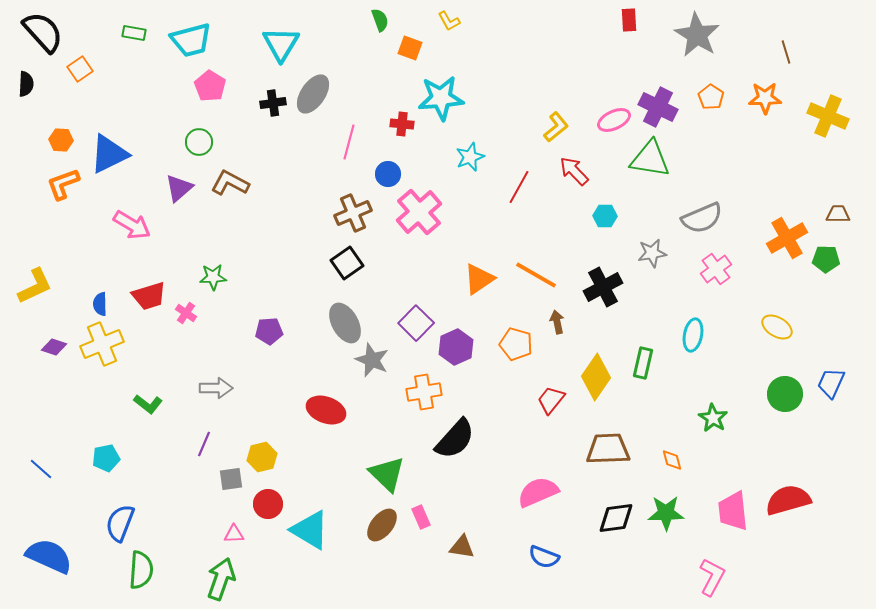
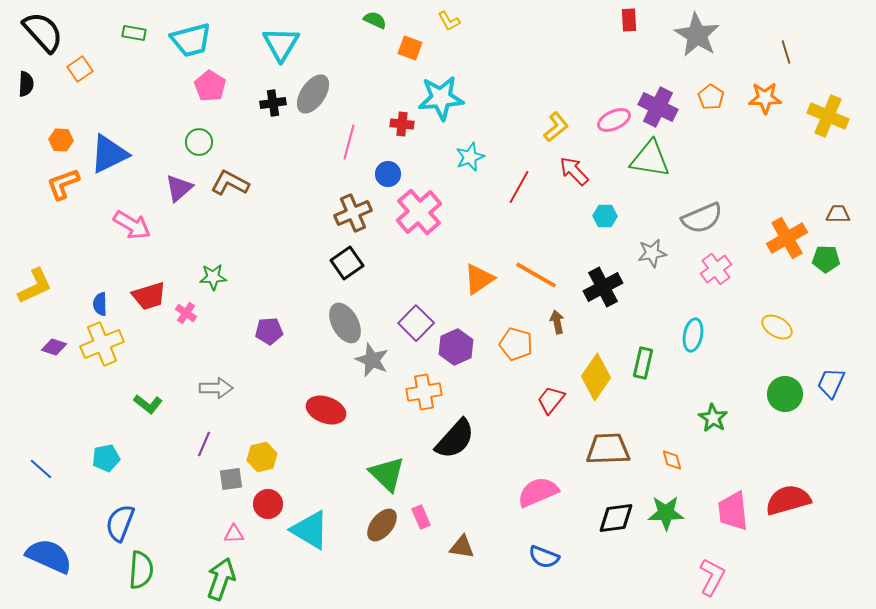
green semicircle at (380, 20): moved 5 px left; rotated 45 degrees counterclockwise
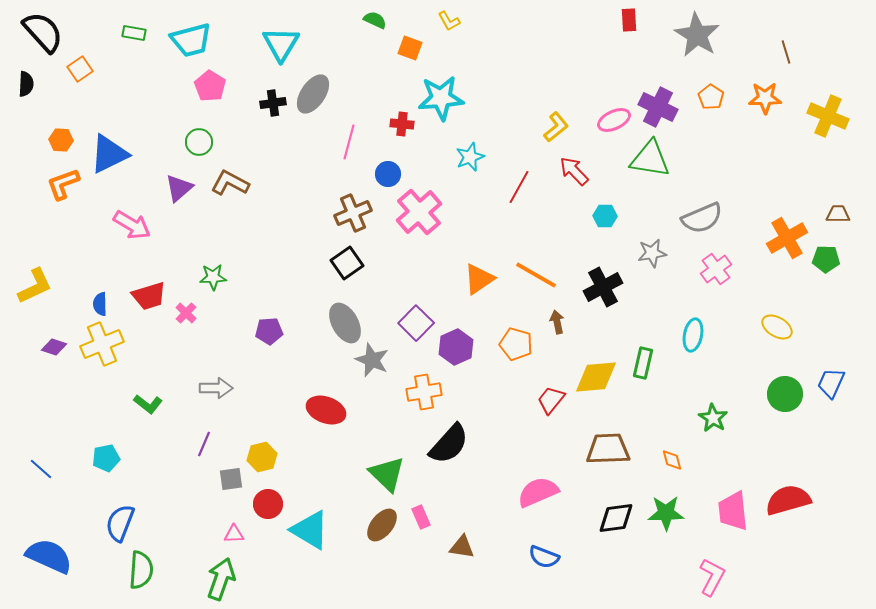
pink cross at (186, 313): rotated 10 degrees clockwise
yellow diamond at (596, 377): rotated 51 degrees clockwise
black semicircle at (455, 439): moved 6 px left, 5 px down
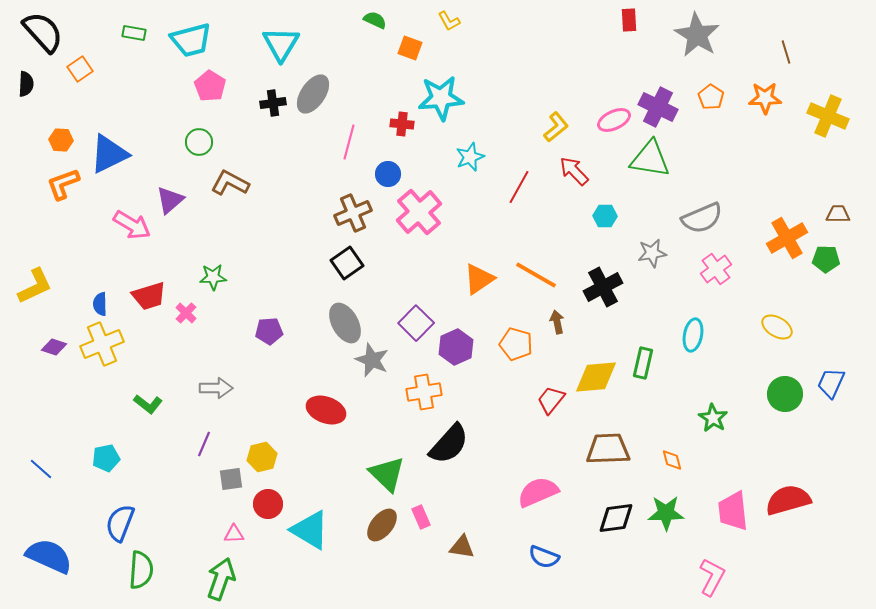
purple triangle at (179, 188): moved 9 px left, 12 px down
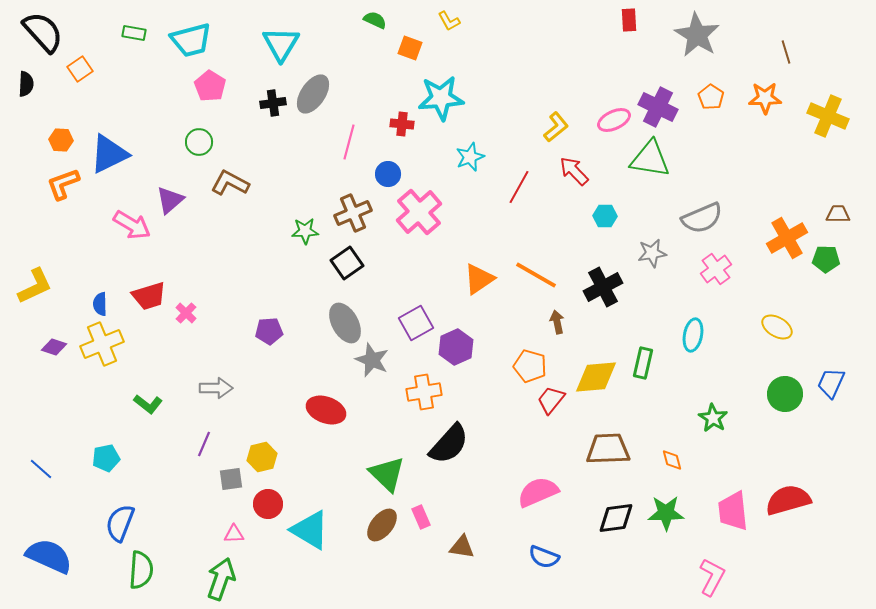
green star at (213, 277): moved 92 px right, 46 px up
purple square at (416, 323): rotated 16 degrees clockwise
orange pentagon at (516, 344): moved 14 px right, 22 px down
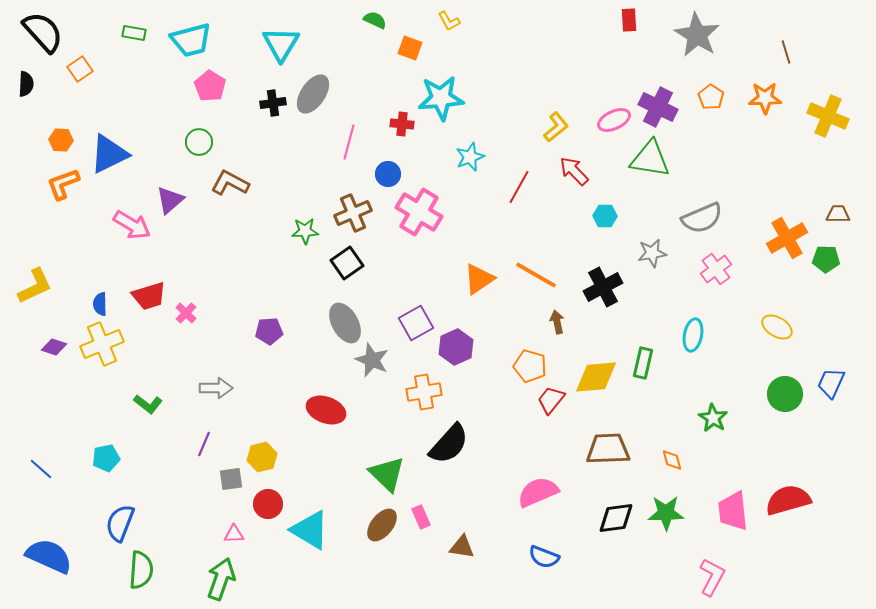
pink cross at (419, 212): rotated 18 degrees counterclockwise
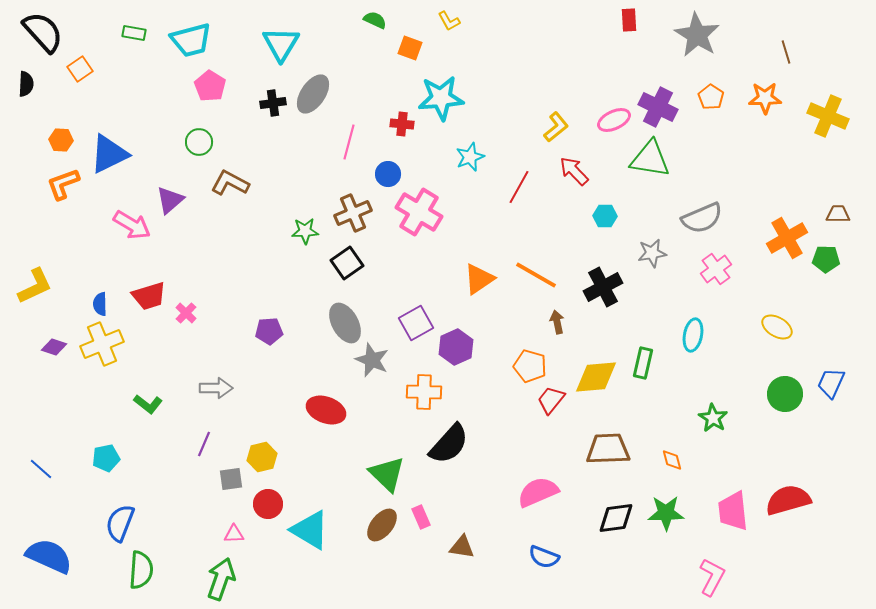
orange cross at (424, 392): rotated 12 degrees clockwise
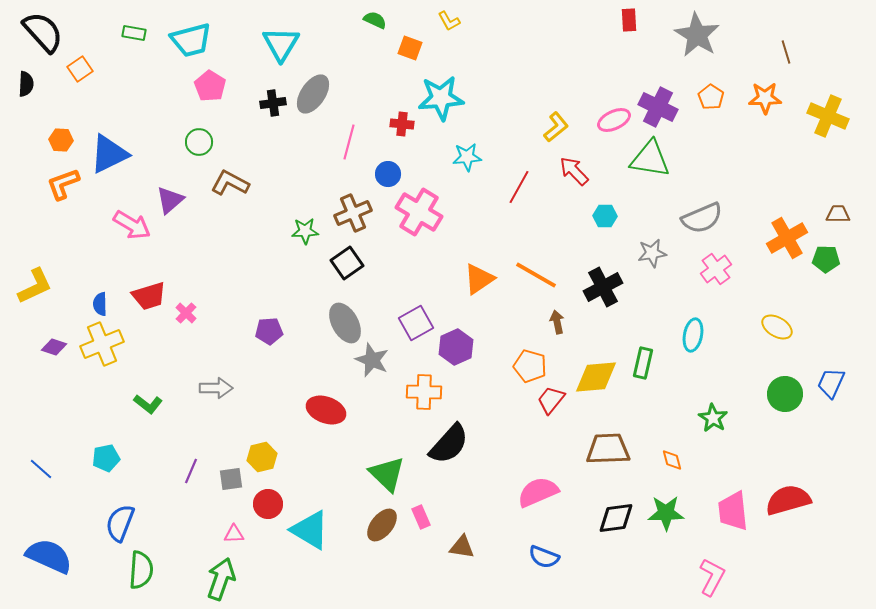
cyan star at (470, 157): moved 3 px left; rotated 16 degrees clockwise
purple line at (204, 444): moved 13 px left, 27 px down
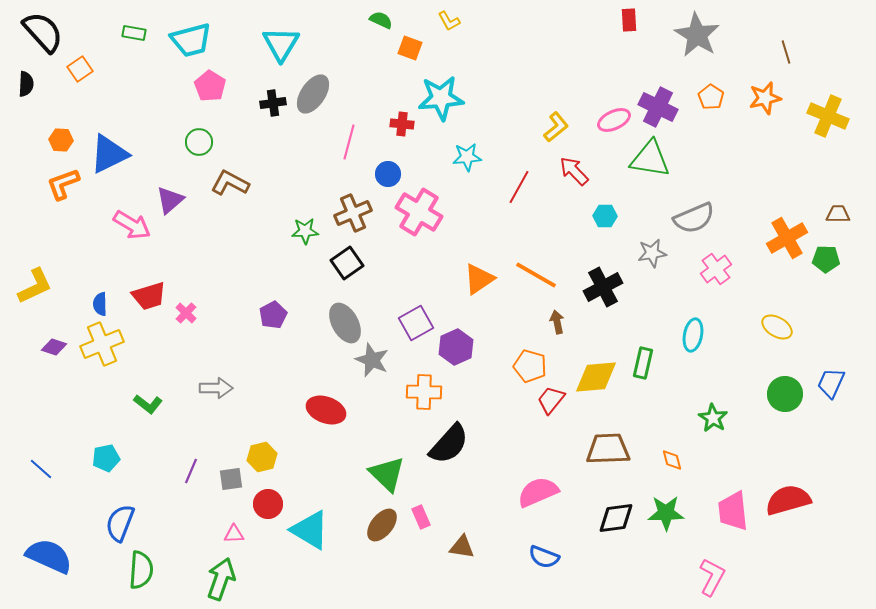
green semicircle at (375, 20): moved 6 px right
orange star at (765, 98): rotated 12 degrees counterclockwise
gray semicircle at (702, 218): moved 8 px left
purple pentagon at (269, 331): moved 4 px right, 16 px up; rotated 24 degrees counterclockwise
